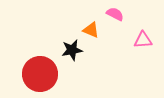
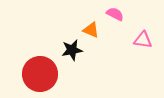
pink triangle: rotated 12 degrees clockwise
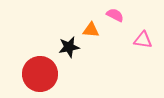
pink semicircle: moved 1 px down
orange triangle: rotated 18 degrees counterclockwise
black star: moved 3 px left, 3 px up
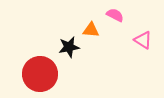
pink triangle: rotated 24 degrees clockwise
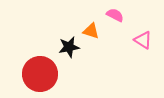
orange triangle: moved 1 px down; rotated 12 degrees clockwise
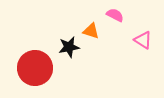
red circle: moved 5 px left, 6 px up
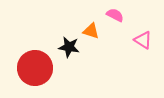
black star: rotated 20 degrees clockwise
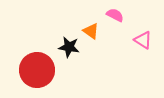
orange triangle: rotated 18 degrees clockwise
red circle: moved 2 px right, 2 px down
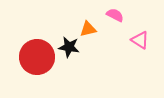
orange triangle: moved 3 px left, 2 px up; rotated 48 degrees counterclockwise
pink triangle: moved 3 px left
red circle: moved 13 px up
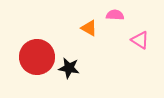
pink semicircle: rotated 24 degrees counterclockwise
orange triangle: moved 1 px right, 1 px up; rotated 42 degrees clockwise
black star: moved 21 px down
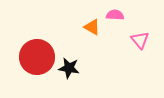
orange triangle: moved 3 px right, 1 px up
pink triangle: rotated 18 degrees clockwise
